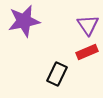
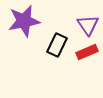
black rectangle: moved 29 px up
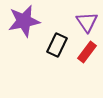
purple triangle: moved 1 px left, 3 px up
red rectangle: rotated 30 degrees counterclockwise
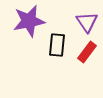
purple star: moved 5 px right
black rectangle: rotated 20 degrees counterclockwise
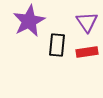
purple star: rotated 16 degrees counterclockwise
red rectangle: rotated 45 degrees clockwise
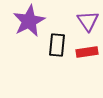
purple triangle: moved 1 px right, 1 px up
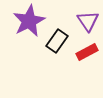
black rectangle: moved 4 px up; rotated 30 degrees clockwise
red rectangle: rotated 20 degrees counterclockwise
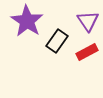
purple star: moved 2 px left; rotated 12 degrees counterclockwise
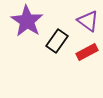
purple triangle: rotated 20 degrees counterclockwise
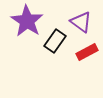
purple triangle: moved 7 px left, 1 px down
black rectangle: moved 2 px left
